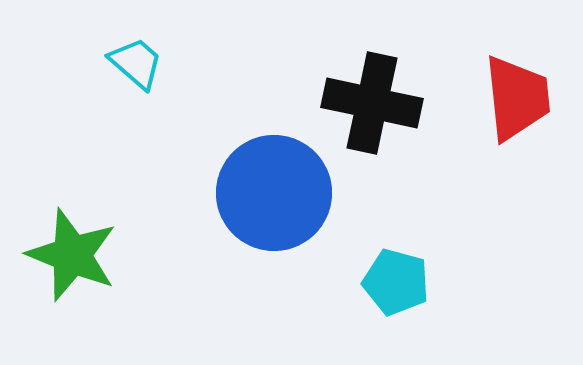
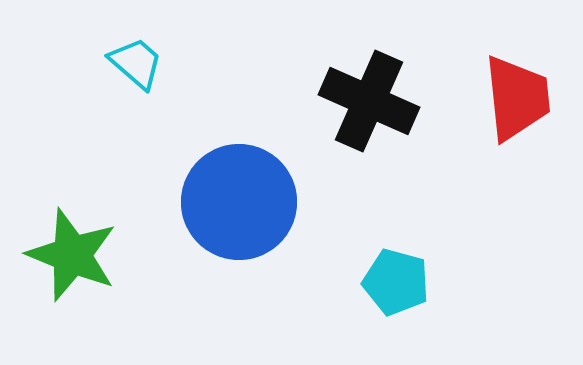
black cross: moved 3 px left, 2 px up; rotated 12 degrees clockwise
blue circle: moved 35 px left, 9 px down
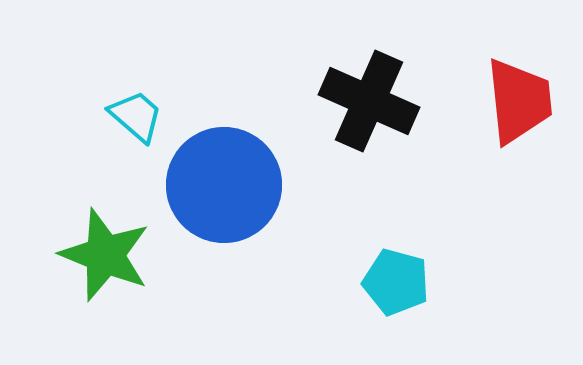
cyan trapezoid: moved 53 px down
red trapezoid: moved 2 px right, 3 px down
blue circle: moved 15 px left, 17 px up
green star: moved 33 px right
